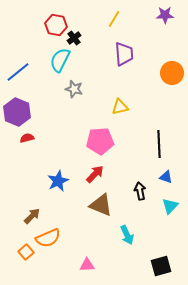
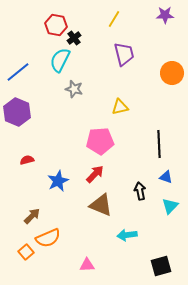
purple trapezoid: rotated 10 degrees counterclockwise
red semicircle: moved 22 px down
cyan arrow: rotated 108 degrees clockwise
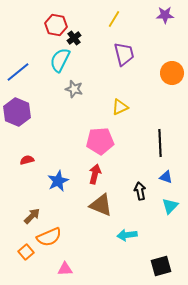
yellow triangle: rotated 12 degrees counterclockwise
black line: moved 1 px right, 1 px up
red arrow: rotated 30 degrees counterclockwise
orange semicircle: moved 1 px right, 1 px up
pink triangle: moved 22 px left, 4 px down
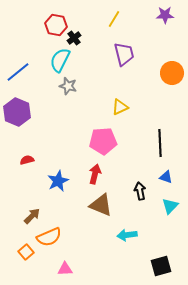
gray star: moved 6 px left, 3 px up
pink pentagon: moved 3 px right
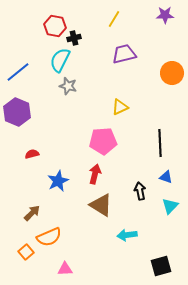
red hexagon: moved 1 px left, 1 px down
black cross: rotated 24 degrees clockwise
purple trapezoid: rotated 90 degrees counterclockwise
red semicircle: moved 5 px right, 6 px up
brown triangle: rotated 10 degrees clockwise
brown arrow: moved 3 px up
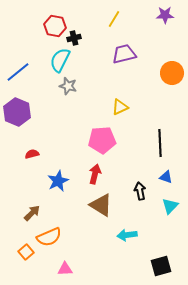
pink pentagon: moved 1 px left, 1 px up
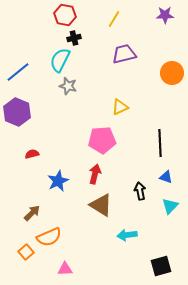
red hexagon: moved 10 px right, 11 px up
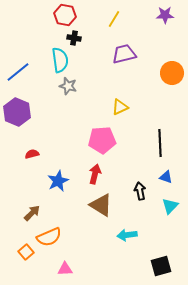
black cross: rotated 24 degrees clockwise
cyan semicircle: rotated 145 degrees clockwise
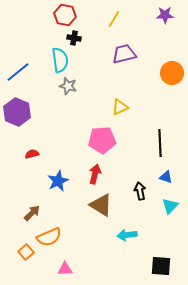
black square: rotated 20 degrees clockwise
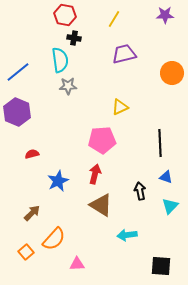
gray star: rotated 18 degrees counterclockwise
orange semicircle: moved 5 px right, 2 px down; rotated 25 degrees counterclockwise
pink triangle: moved 12 px right, 5 px up
